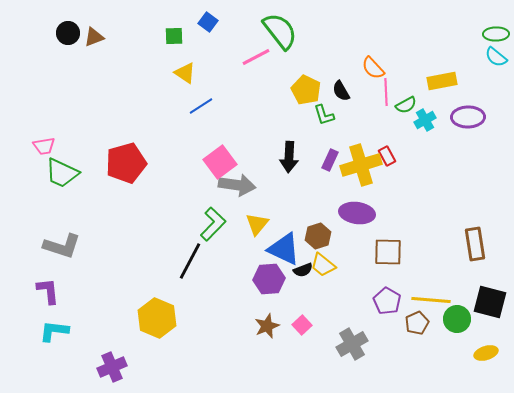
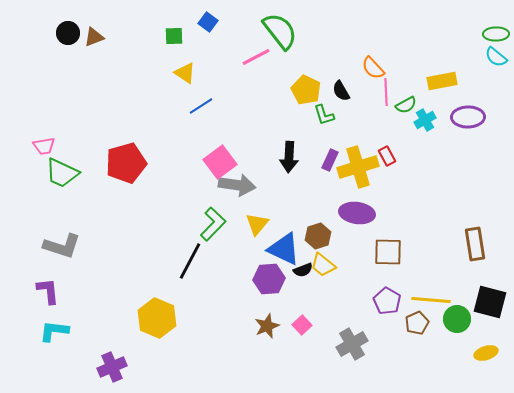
yellow cross at (361, 165): moved 3 px left, 2 px down
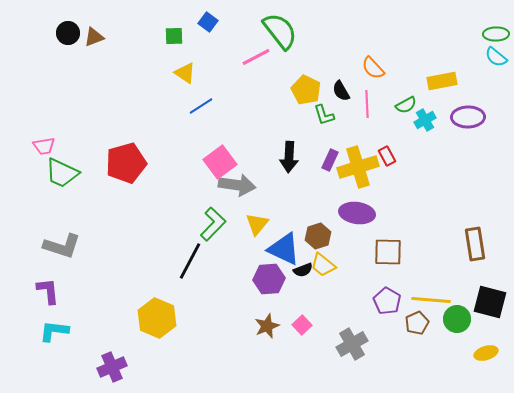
pink line at (386, 92): moved 19 px left, 12 px down
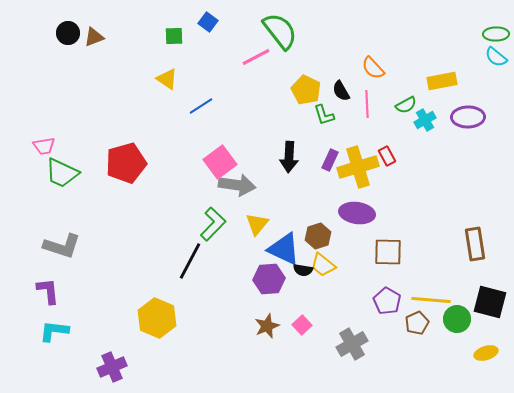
yellow triangle at (185, 73): moved 18 px left, 6 px down
black semicircle at (303, 270): rotated 30 degrees clockwise
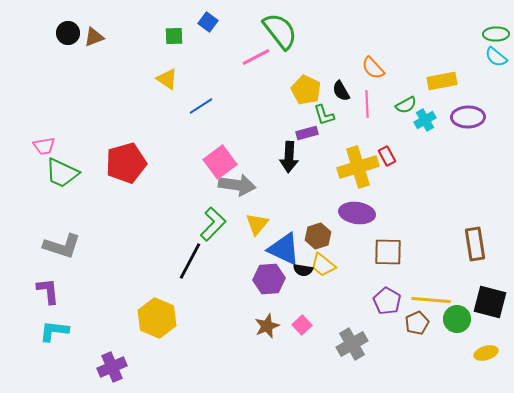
purple rectangle at (330, 160): moved 23 px left, 27 px up; rotated 50 degrees clockwise
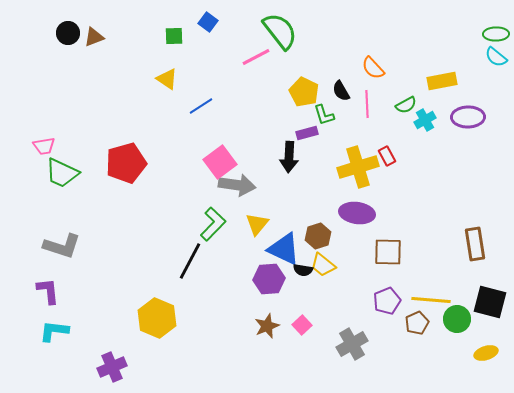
yellow pentagon at (306, 90): moved 2 px left, 2 px down
purple pentagon at (387, 301): rotated 20 degrees clockwise
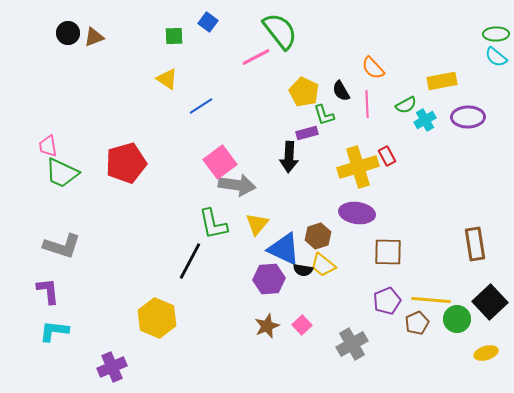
pink trapezoid at (44, 146): moved 4 px right; rotated 90 degrees clockwise
green L-shape at (213, 224): rotated 124 degrees clockwise
black square at (490, 302): rotated 32 degrees clockwise
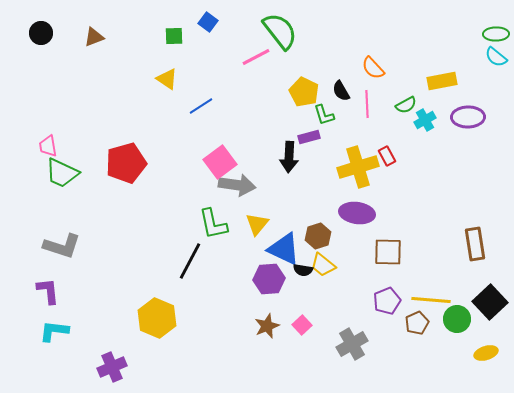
black circle at (68, 33): moved 27 px left
purple rectangle at (307, 133): moved 2 px right, 4 px down
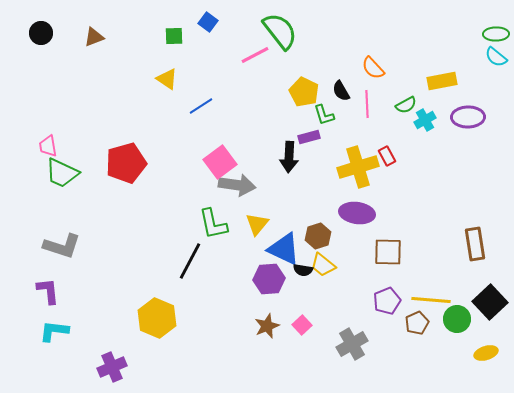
pink line at (256, 57): moved 1 px left, 2 px up
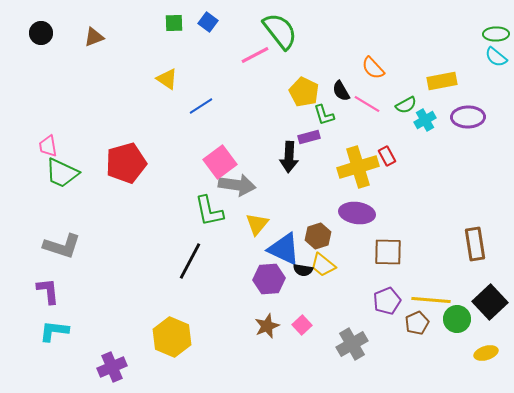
green square at (174, 36): moved 13 px up
pink line at (367, 104): rotated 56 degrees counterclockwise
green L-shape at (213, 224): moved 4 px left, 13 px up
yellow hexagon at (157, 318): moved 15 px right, 19 px down
